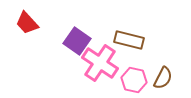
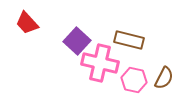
purple square: rotated 8 degrees clockwise
pink cross: rotated 21 degrees counterclockwise
brown semicircle: moved 1 px right
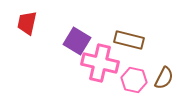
red trapezoid: rotated 55 degrees clockwise
purple square: rotated 12 degrees counterclockwise
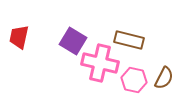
red trapezoid: moved 8 px left, 14 px down
purple square: moved 4 px left
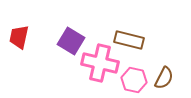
purple square: moved 2 px left
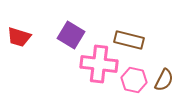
red trapezoid: rotated 85 degrees counterclockwise
purple square: moved 6 px up
pink cross: moved 1 px left, 1 px down; rotated 6 degrees counterclockwise
brown semicircle: moved 2 px down
